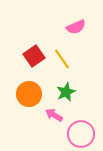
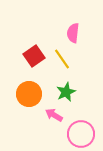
pink semicircle: moved 3 px left, 6 px down; rotated 120 degrees clockwise
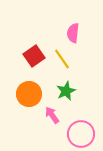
green star: moved 1 px up
pink arrow: moved 2 px left; rotated 24 degrees clockwise
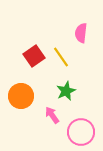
pink semicircle: moved 8 px right
yellow line: moved 1 px left, 2 px up
orange circle: moved 8 px left, 2 px down
pink circle: moved 2 px up
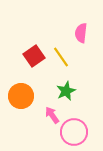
pink circle: moved 7 px left
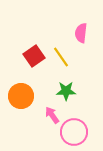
green star: rotated 24 degrees clockwise
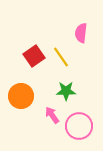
pink circle: moved 5 px right, 6 px up
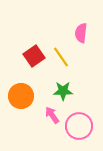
green star: moved 3 px left
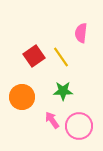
orange circle: moved 1 px right, 1 px down
pink arrow: moved 5 px down
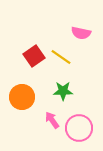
pink semicircle: rotated 84 degrees counterclockwise
yellow line: rotated 20 degrees counterclockwise
pink circle: moved 2 px down
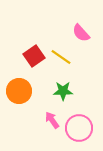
pink semicircle: rotated 36 degrees clockwise
orange circle: moved 3 px left, 6 px up
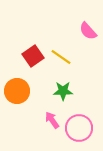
pink semicircle: moved 7 px right, 2 px up
red square: moved 1 px left
orange circle: moved 2 px left
